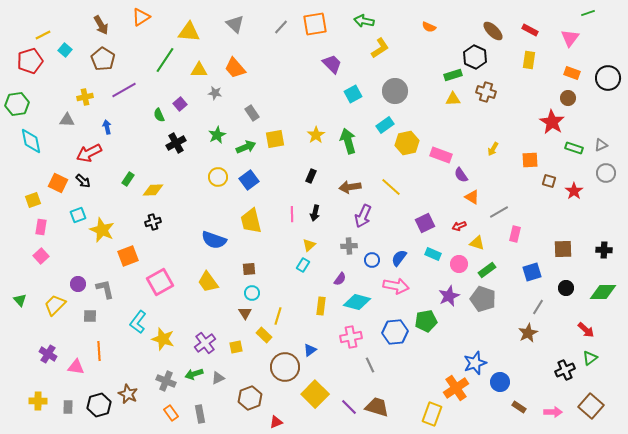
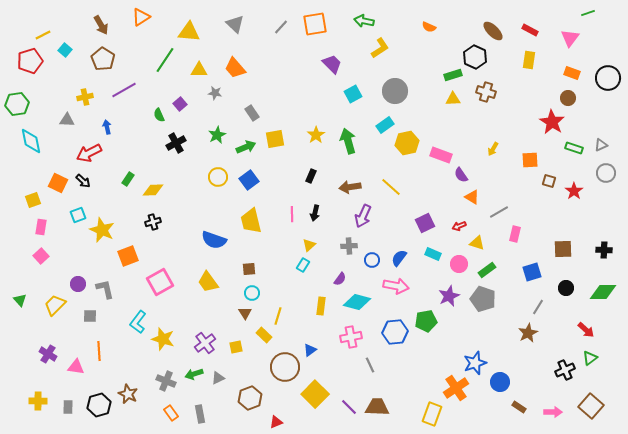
brown trapezoid at (377, 407): rotated 15 degrees counterclockwise
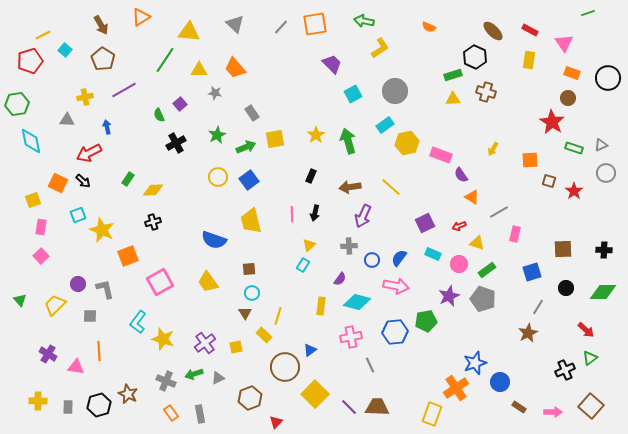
pink triangle at (570, 38): moved 6 px left, 5 px down; rotated 12 degrees counterclockwise
red triangle at (276, 422): rotated 24 degrees counterclockwise
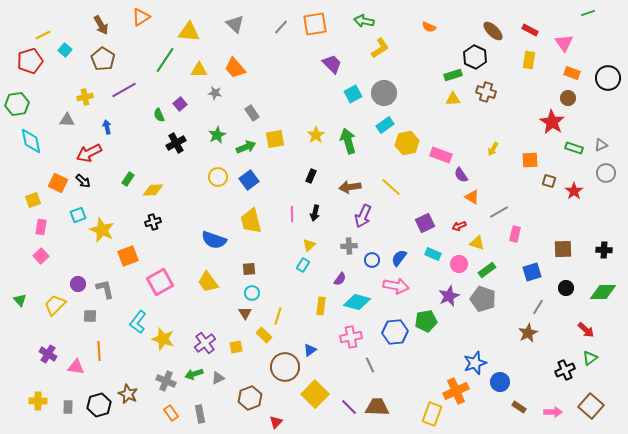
gray circle at (395, 91): moved 11 px left, 2 px down
orange cross at (456, 388): moved 3 px down; rotated 10 degrees clockwise
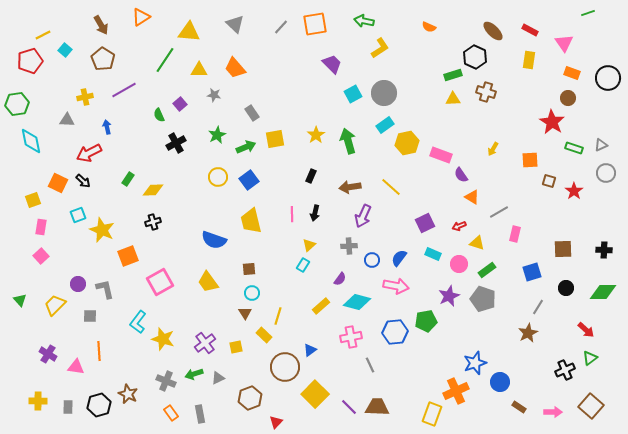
gray star at (215, 93): moved 1 px left, 2 px down
yellow rectangle at (321, 306): rotated 42 degrees clockwise
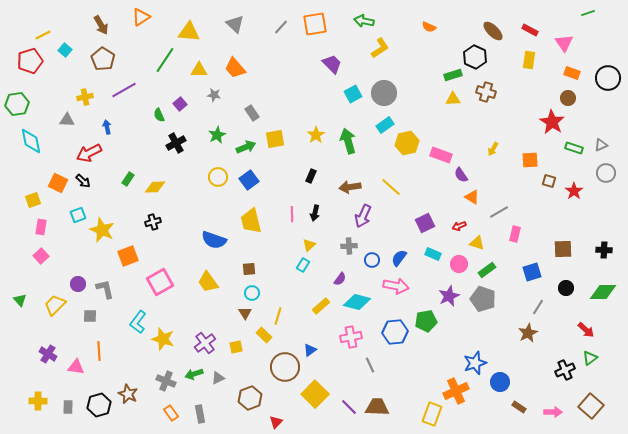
yellow diamond at (153, 190): moved 2 px right, 3 px up
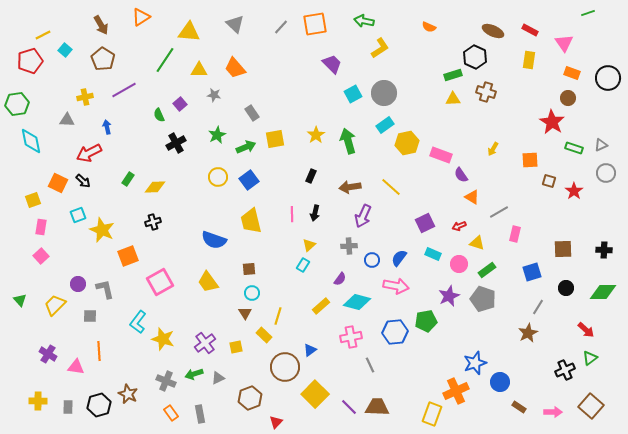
brown ellipse at (493, 31): rotated 20 degrees counterclockwise
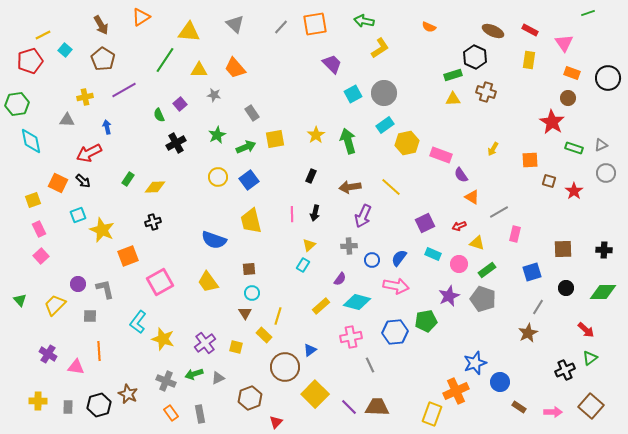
pink rectangle at (41, 227): moved 2 px left, 2 px down; rotated 35 degrees counterclockwise
yellow square at (236, 347): rotated 24 degrees clockwise
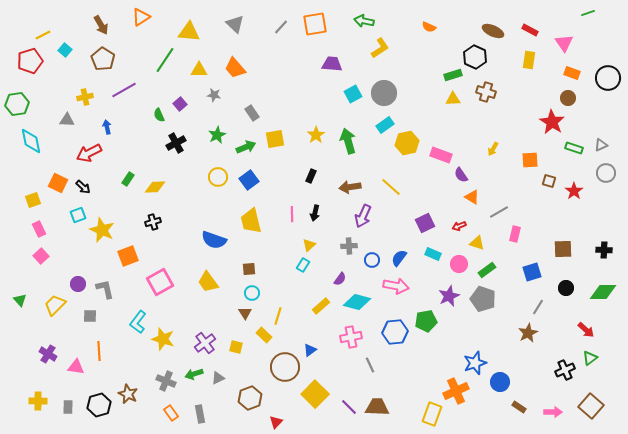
purple trapezoid at (332, 64): rotated 40 degrees counterclockwise
black arrow at (83, 181): moved 6 px down
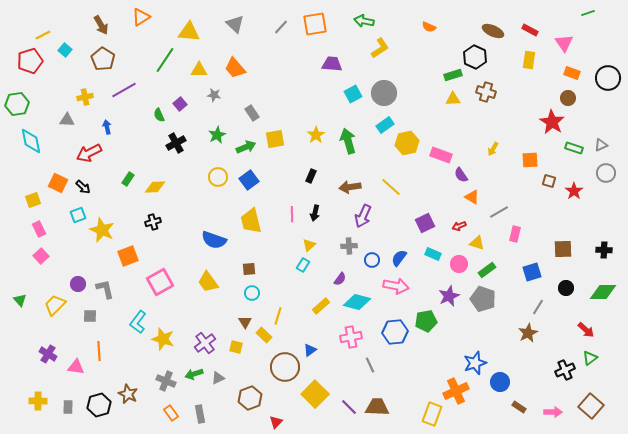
brown triangle at (245, 313): moved 9 px down
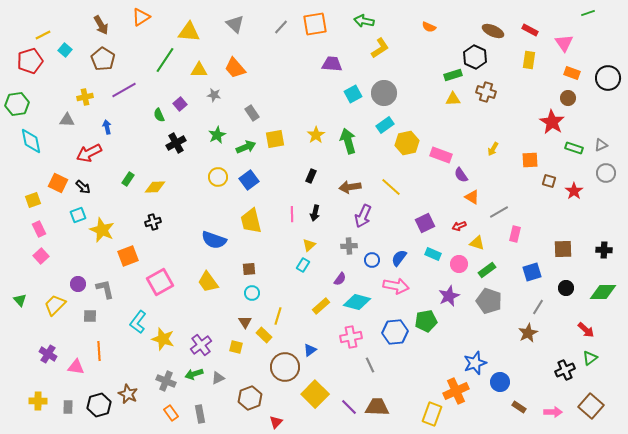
gray pentagon at (483, 299): moved 6 px right, 2 px down
purple cross at (205, 343): moved 4 px left, 2 px down
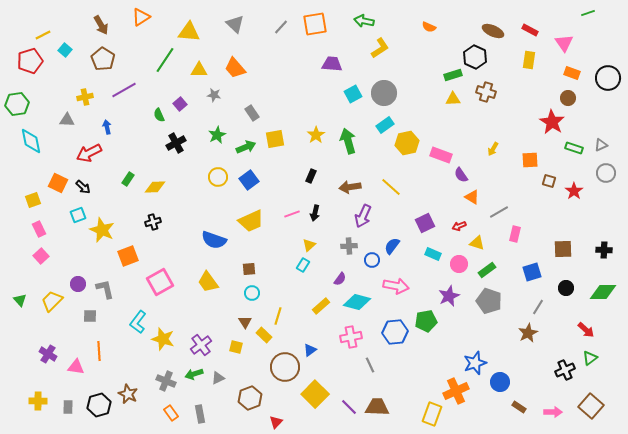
pink line at (292, 214): rotated 70 degrees clockwise
yellow trapezoid at (251, 221): rotated 100 degrees counterclockwise
blue semicircle at (399, 258): moved 7 px left, 12 px up
yellow trapezoid at (55, 305): moved 3 px left, 4 px up
